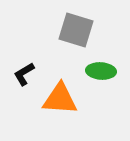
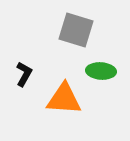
black L-shape: rotated 150 degrees clockwise
orange triangle: moved 4 px right
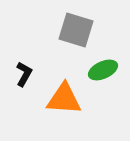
green ellipse: moved 2 px right, 1 px up; rotated 28 degrees counterclockwise
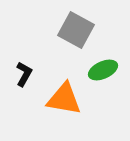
gray square: rotated 12 degrees clockwise
orange triangle: rotated 6 degrees clockwise
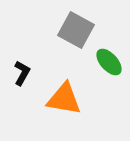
green ellipse: moved 6 px right, 8 px up; rotated 72 degrees clockwise
black L-shape: moved 2 px left, 1 px up
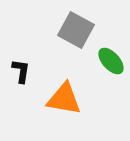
green ellipse: moved 2 px right, 1 px up
black L-shape: moved 1 px left, 2 px up; rotated 20 degrees counterclockwise
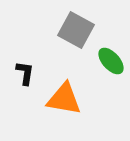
black L-shape: moved 4 px right, 2 px down
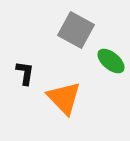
green ellipse: rotated 8 degrees counterclockwise
orange triangle: moved 1 px up; rotated 36 degrees clockwise
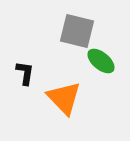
gray square: moved 1 px right, 1 px down; rotated 15 degrees counterclockwise
green ellipse: moved 10 px left
